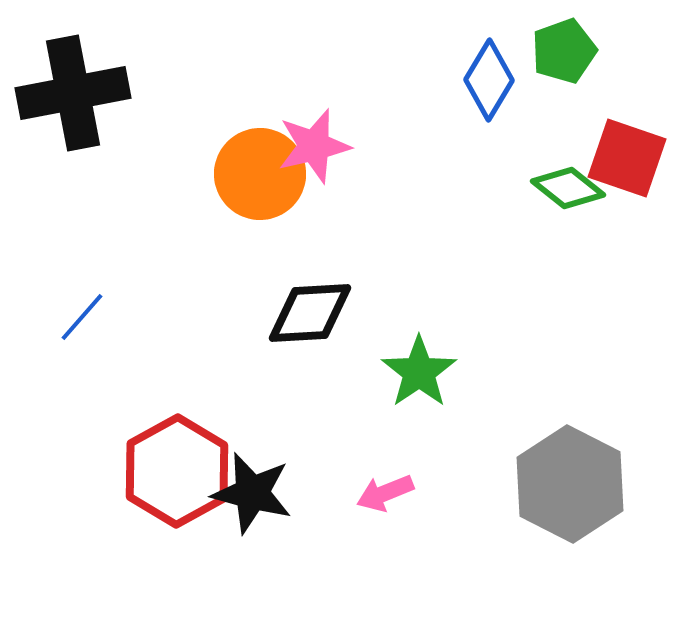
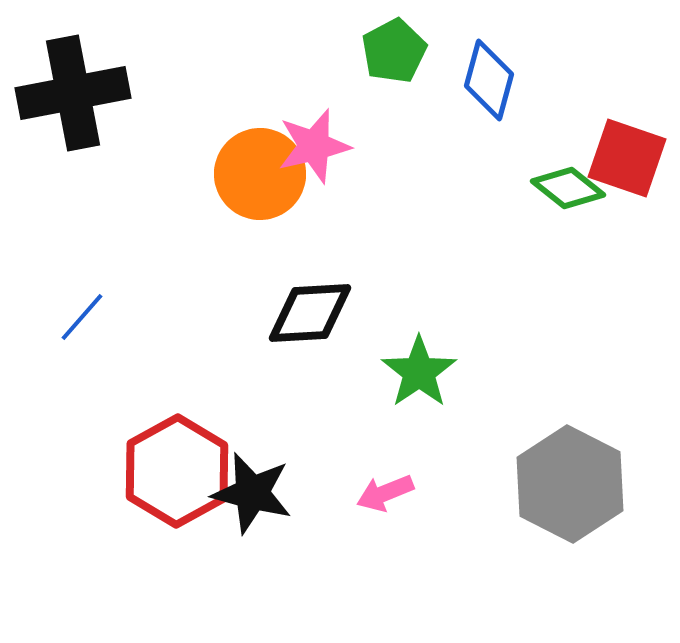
green pentagon: moved 170 px left; rotated 8 degrees counterclockwise
blue diamond: rotated 16 degrees counterclockwise
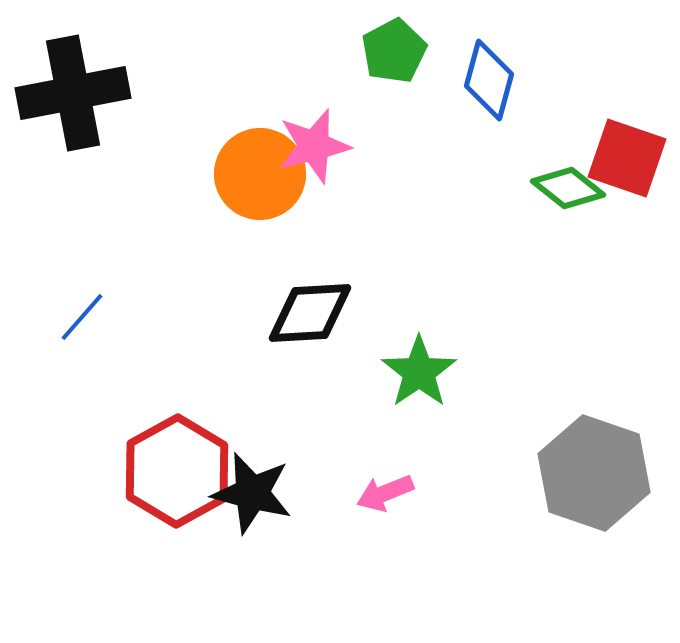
gray hexagon: moved 24 px right, 11 px up; rotated 8 degrees counterclockwise
